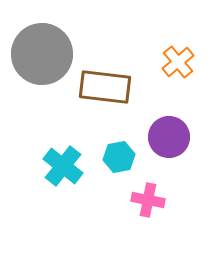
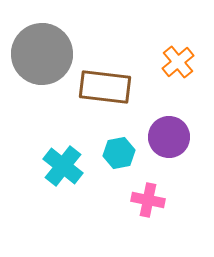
cyan hexagon: moved 4 px up
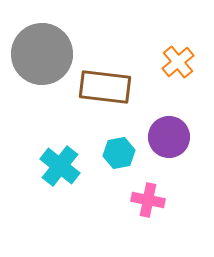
cyan cross: moved 3 px left
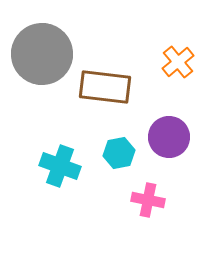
cyan cross: rotated 18 degrees counterclockwise
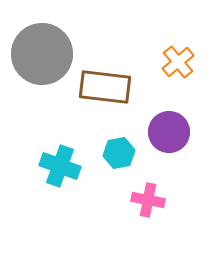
purple circle: moved 5 px up
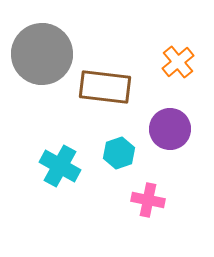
purple circle: moved 1 px right, 3 px up
cyan hexagon: rotated 8 degrees counterclockwise
cyan cross: rotated 9 degrees clockwise
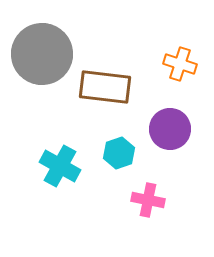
orange cross: moved 2 px right, 2 px down; rotated 32 degrees counterclockwise
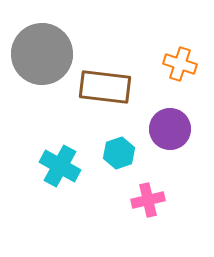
pink cross: rotated 24 degrees counterclockwise
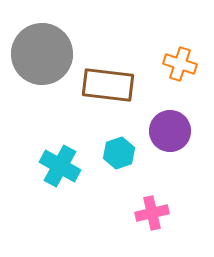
brown rectangle: moved 3 px right, 2 px up
purple circle: moved 2 px down
pink cross: moved 4 px right, 13 px down
